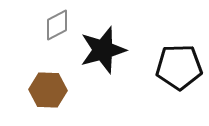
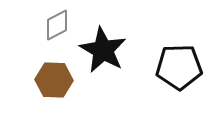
black star: rotated 27 degrees counterclockwise
brown hexagon: moved 6 px right, 10 px up
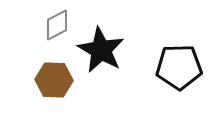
black star: moved 2 px left
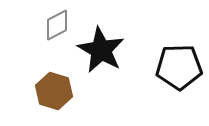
brown hexagon: moved 11 px down; rotated 15 degrees clockwise
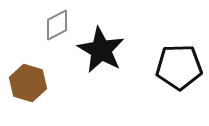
brown hexagon: moved 26 px left, 8 px up
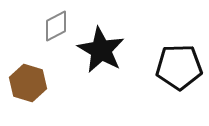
gray diamond: moved 1 px left, 1 px down
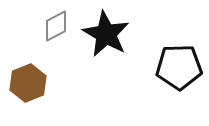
black star: moved 5 px right, 16 px up
brown hexagon: rotated 21 degrees clockwise
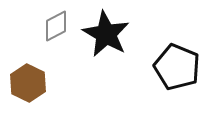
black pentagon: moved 2 px left; rotated 24 degrees clockwise
brown hexagon: rotated 12 degrees counterclockwise
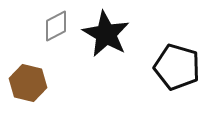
black pentagon: rotated 6 degrees counterclockwise
brown hexagon: rotated 12 degrees counterclockwise
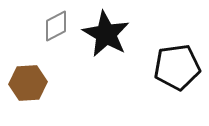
black pentagon: rotated 24 degrees counterclockwise
brown hexagon: rotated 18 degrees counterclockwise
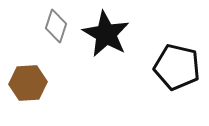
gray diamond: rotated 44 degrees counterclockwise
black pentagon: rotated 21 degrees clockwise
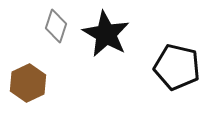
brown hexagon: rotated 21 degrees counterclockwise
